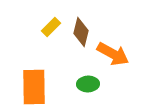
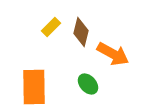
green ellipse: rotated 50 degrees clockwise
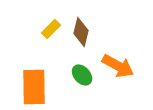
yellow rectangle: moved 2 px down
orange arrow: moved 5 px right, 12 px down
green ellipse: moved 6 px left, 9 px up
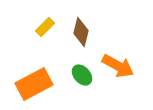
yellow rectangle: moved 6 px left, 2 px up
orange rectangle: moved 3 px up; rotated 63 degrees clockwise
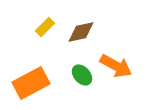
brown diamond: rotated 64 degrees clockwise
orange arrow: moved 2 px left
orange rectangle: moved 3 px left, 1 px up
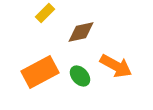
yellow rectangle: moved 14 px up
green ellipse: moved 2 px left, 1 px down
orange rectangle: moved 9 px right, 11 px up
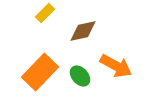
brown diamond: moved 2 px right, 1 px up
orange rectangle: rotated 18 degrees counterclockwise
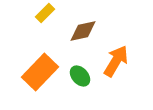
orange arrow: moved 5 px up; rotated 88 degrees counterclockwise
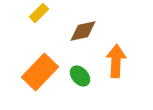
yellow rectangle: moved 6 px left
orange arrow: rotated 28 degrees counterclockwise
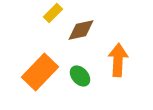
yellow rectangle: moved 14 px right
brown diamond: moved 2 px left, 1 px up
orange arrow: moved 2 px right, 1 px up
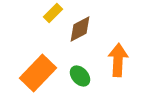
brown diamond: moved 1 px left, 1 px up; rotated 16 degrees counterclockwise
orange rectangle: moved 2 px left, 1 px down
